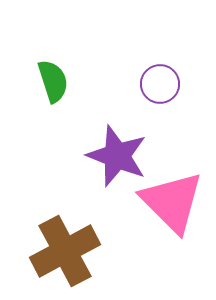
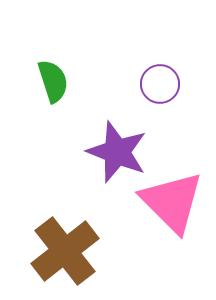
purple star: moved 4 px up
brown cross: rotated 10 degrees counterclockwise
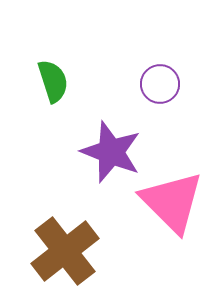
purple star: moved 6 px left
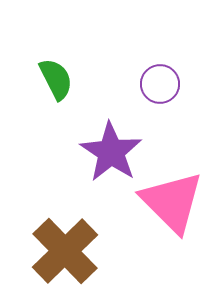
green semicircle: moved 3 px right, 2 px up; rotated 9 degrees counterclockwise
purple star: rotated 12 degrees clockwise
brown cross: rotated 6 degrees counterclockwise
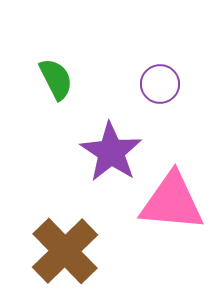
pink triangle: rotated 40 degrees counterclockwise
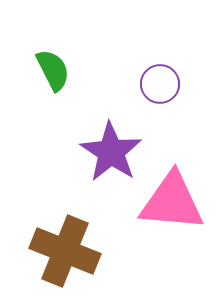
green semicircle: moved 3 px left, 9 px up
brown cross: rotated 24 degrees counterclockwise
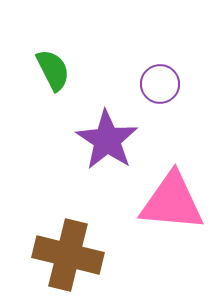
purple star: moved 4 px left, 12 px up
brown cross: moved 3 px right, 4 px down; rotated 8 degrees counterclockwise
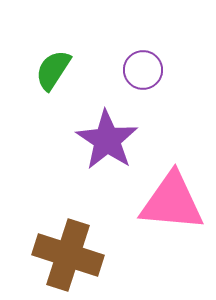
green semicircle: rotated 120 degrees counterclockwise
purple circle: moved 17 px left, 14 px up
brown cross: rotated 4 degrees clockwise
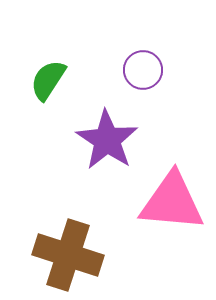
green semicircle: moved 5 px left, 10 px down
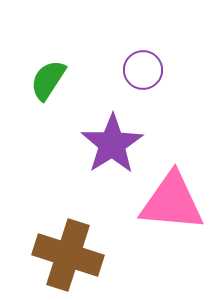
purple star: moved 5 px right, 4 px down; rotated 6 degrees clockwise
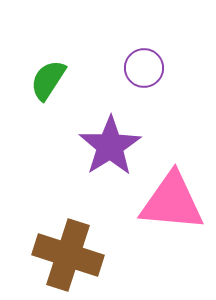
purple circle: moved 1 px right, 2 px up
purple star: moved 2 px left, 2 px down
